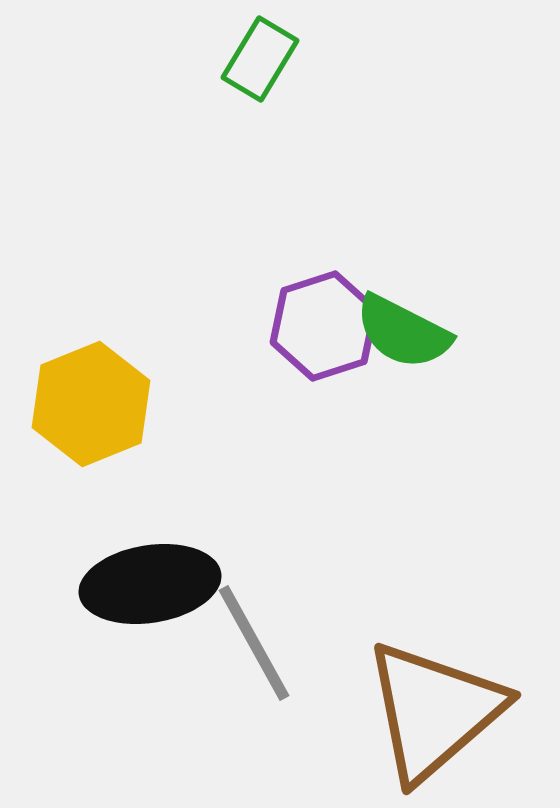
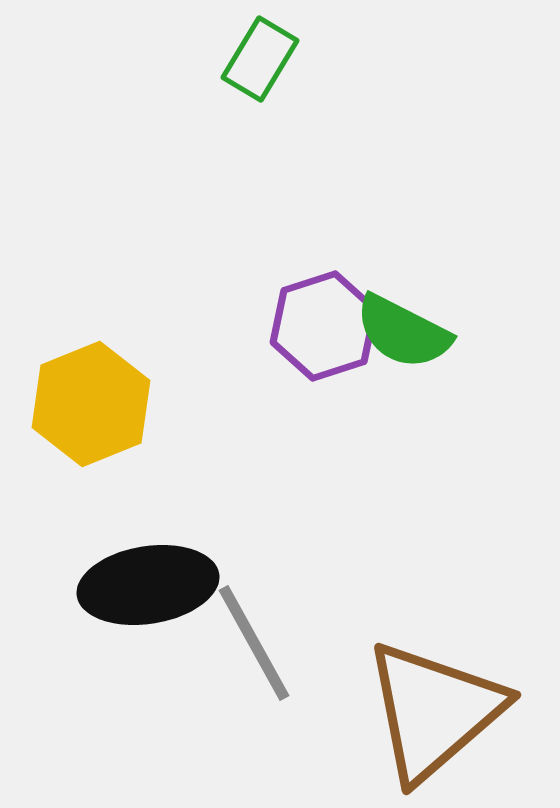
black ellipse: moved 2 px left, 1 px down
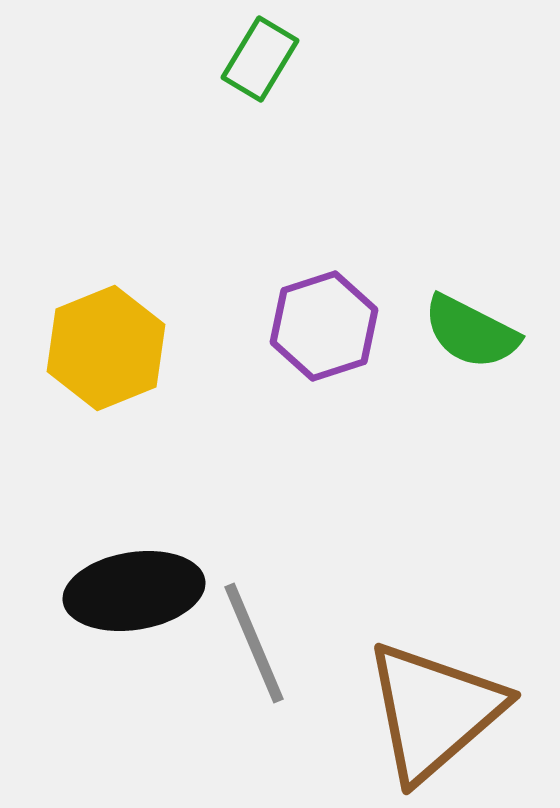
green semicircle: moved 68 px right
yellow hexagon: moved 15 px right, 56 px up
black ellipse: moved 14 px left, 6 px down
gray line: rotated 6 degrees clockwise
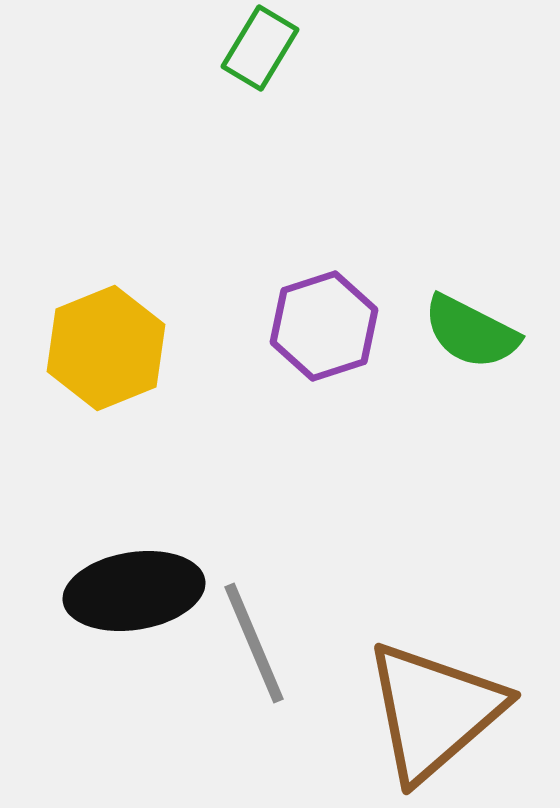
green rectangle: moved 11 px up
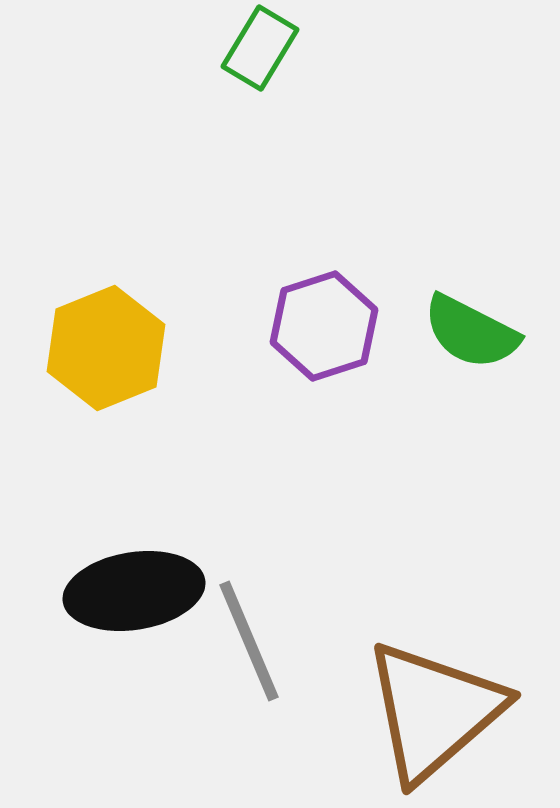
gray line: moved 5 px left, 2 px up
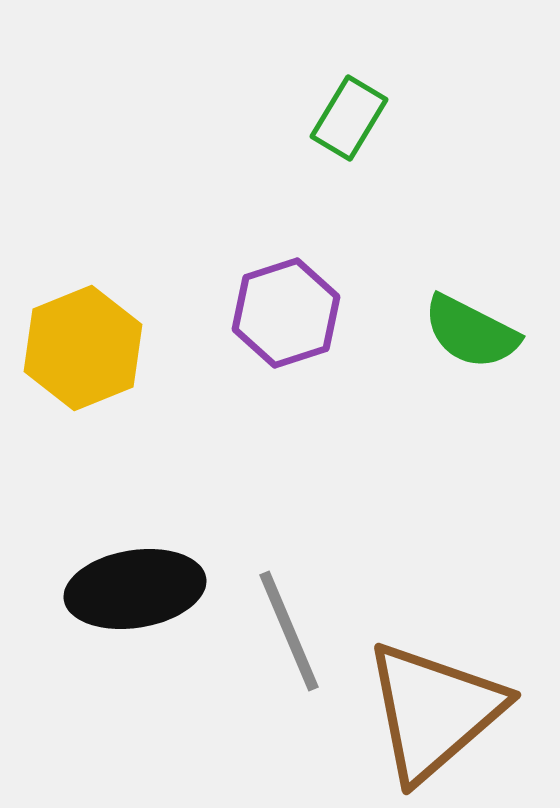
green rectangle: moved 89 px right, 70 px down
purple hexagon: moved 38 px left, 13 px up
yellow hexagon: moved 23 px left
black ellipse: moved 1 px right, 2 px up
gray line: moved 40 px right, 10 px up
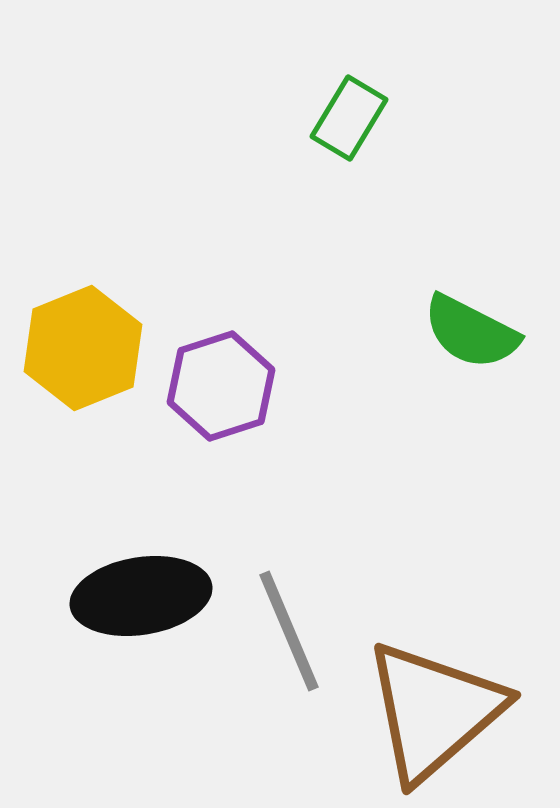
purple hexagon: moved 65 px left, 73 px down
black ellipse: moved 6 px right, 7 px down
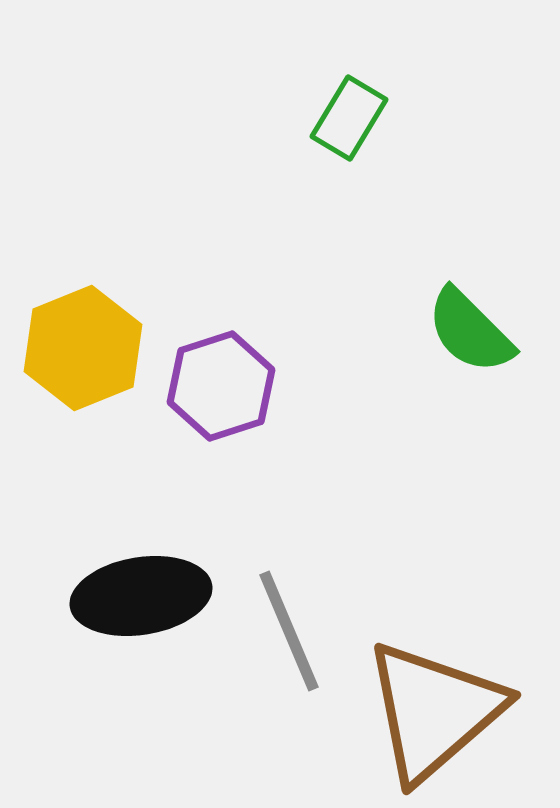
green semicircle: moved 1 px left, 1 px up; rotated 18 degrees clockwise
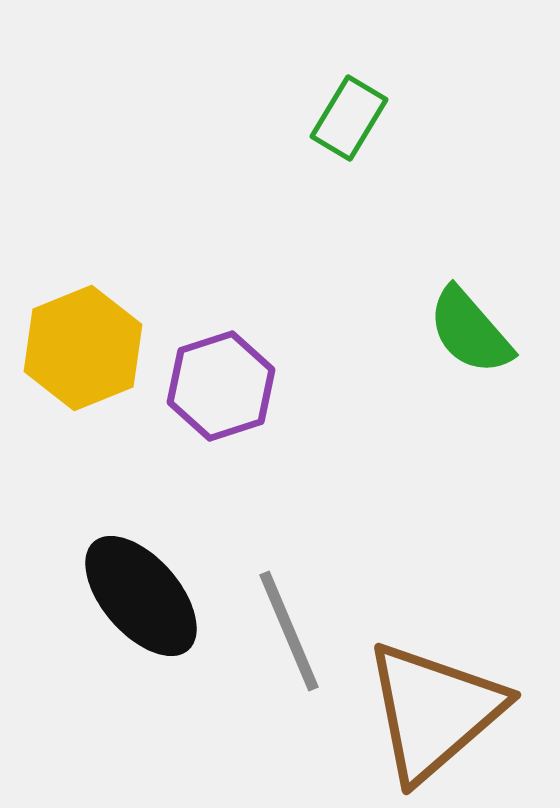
green semicircle: rotated 4 degrees clockwise
black ellipse: rotated 58 degrees clockwise
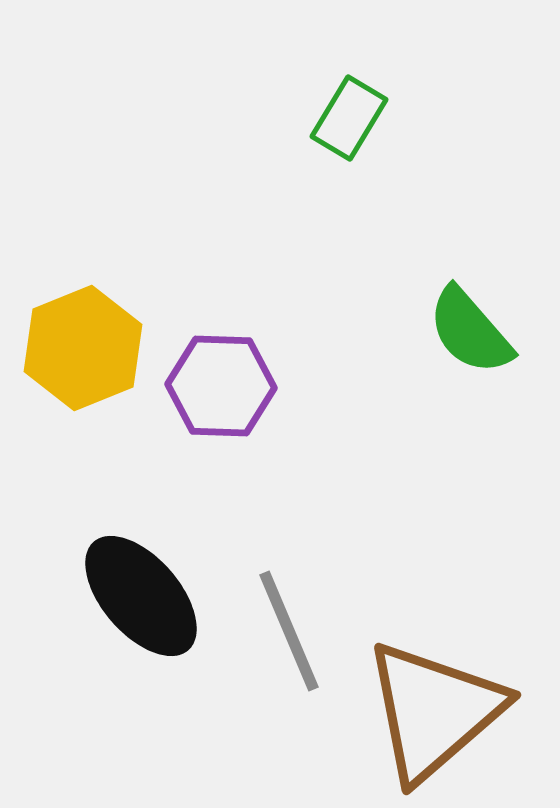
purple hexagon: rotated 20 degrees clockwise
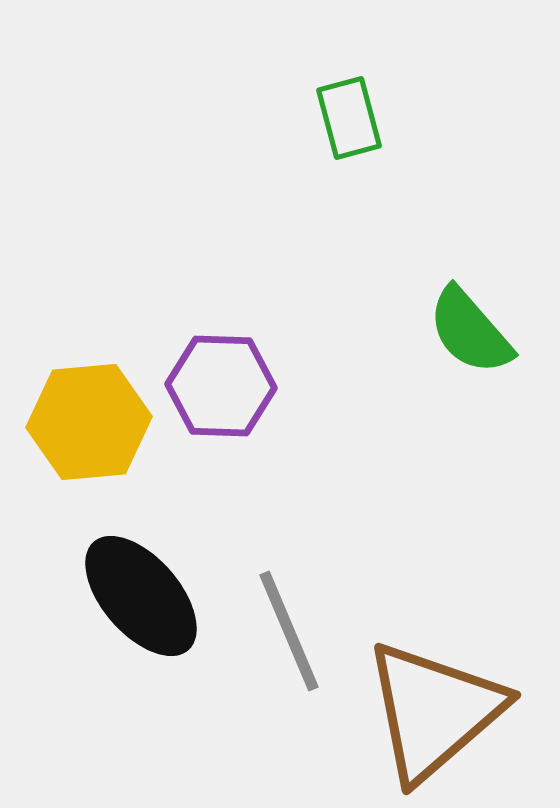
green rectangle: rotated 46 degrees counterclockwise
yellow hexagon: moved 6 px right, 74 px down; rotated 17 degrees clockwise
